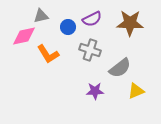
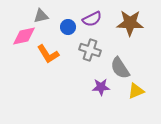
gray semicircle: rotated 95 degrees clockwise
purple star: moved 6 px right, 4 px up
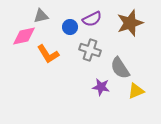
brown star: rotated 20 degrees counterclockwise
blue circle: moved 2 px right
purple star: rotated 12 degrees clockwise
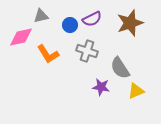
blue circle: moved 2 px up
pink diamond: moved 3 px left, 1 px down
gray cross: moved 3 px left, 1 px down
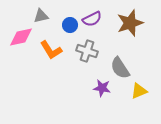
orange L-shape: moved 3 px right, 4 px up
purple star: moved 1 px right, 1 px down
yellow triangle: moved 3 px right
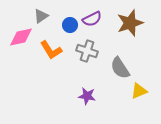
gray triangle: rotated 21 degrees counterclockwise
purple star: moved 15 px left, 8 px down
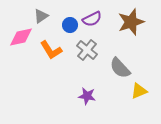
brown star: moved 1 px right, 1 px up
gray cross: moved 1 px up; rotated 20 degrees clockwise
gray semicircle: rotated 10 degrees counterclockwise
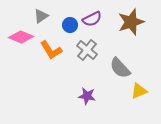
pink diamond: rotated 35 degrees clockwise
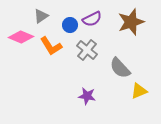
orange L-shape: moved 4 px up
